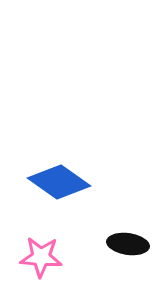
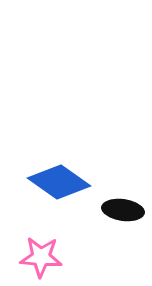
black ellipse: moved 5 px left, 34 px up
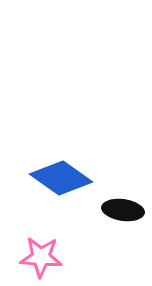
blue diamond: moved 2 px right, 4 px up
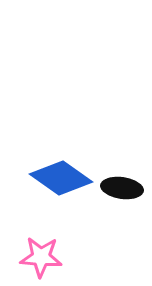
black ellipse: moved 1 px left, 22 px up
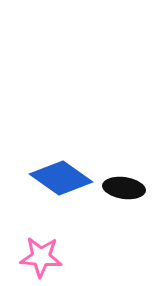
black ellipse: moved 2 px right
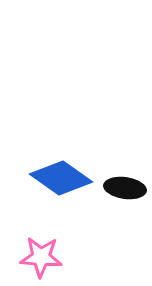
black ellipse: moved 1 px right
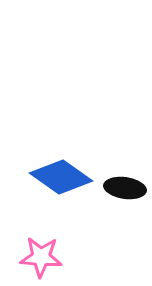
blue diamond: moved 1 px up
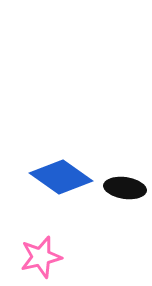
pink star: rotated 18 degrees counterclockwise
